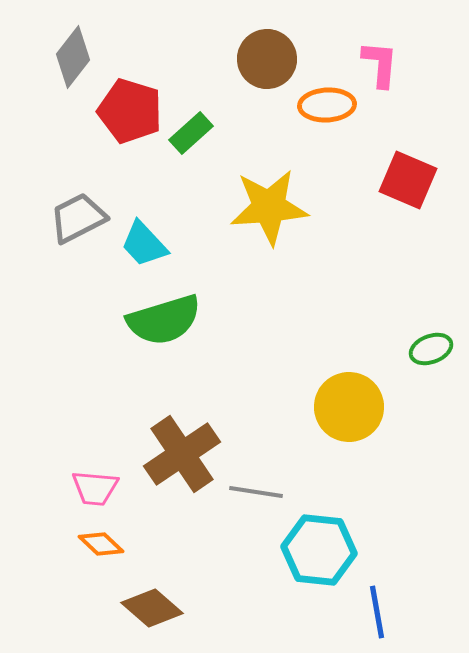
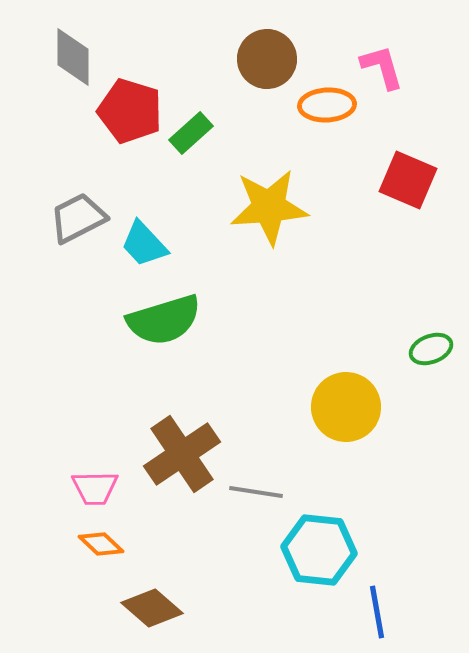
gray diamond: rotated 38 degrees counterclockwise
pink L-shape: moved 2 px right, 3 px down; rotated 21 degrees counterclockwise
yellow circle: moved 3 px left
pink trapezoid: rotated 6 degrees counterclockwise
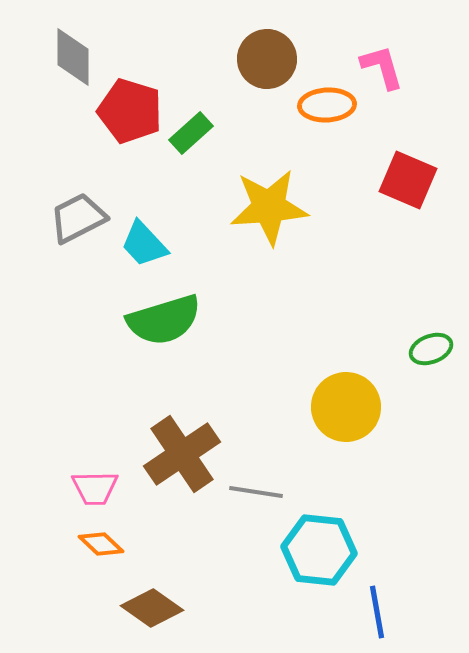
brown diamond: rotated 6 degrees counterclockwise
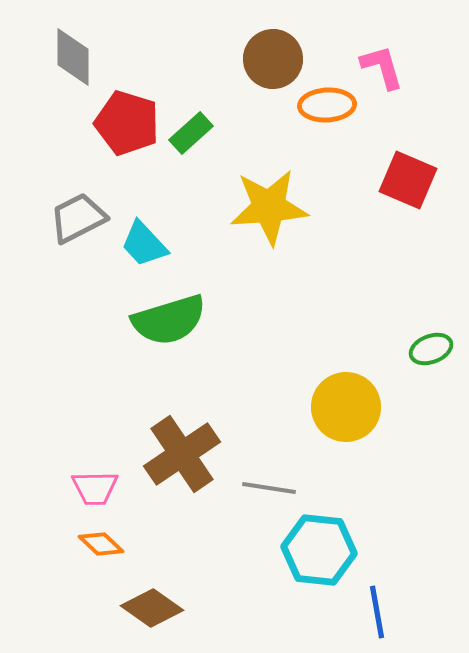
brown circle: moved 6 px right
red pentagon: moved 3 px left, 12 px down
green semicircle: moved 5 px right
gray line: moved 13 px right, 4 px up
